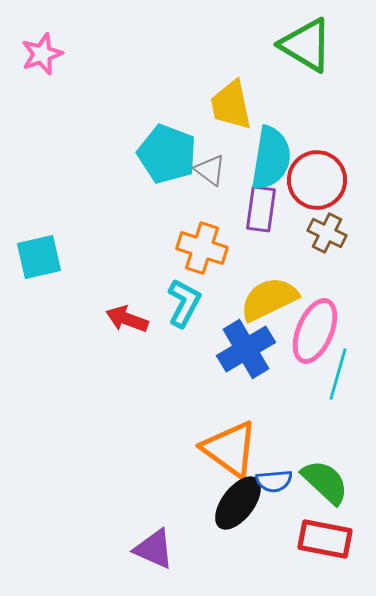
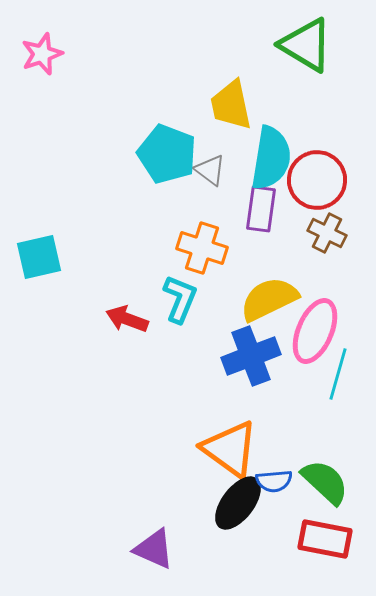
cyan L-shape: moved 4 px left, 4 px up; rotated 6 degrees counterclockwise
blue cross: moved 5 px right, 7 px down; rotated 10 degrees clockwise
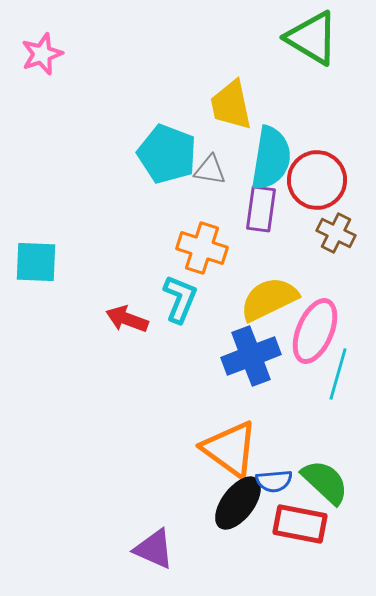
green triangle: moved 6 px right, 7 px up
gray triangle: rotated 28 degrees counterclockwise
brown cross: moved 9 px right
cyan square: moved 3 px left, 5 px down; rotated 15 degrees clockwise
red rectangle: moved 25 px left, 15 px up
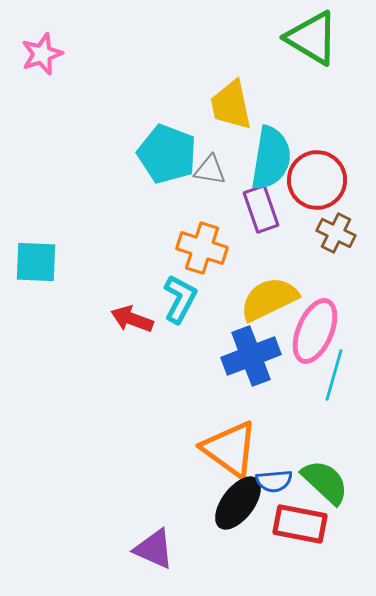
purple rectangle: rotated 27 degrees counterclockwise
cyan L-shape: rotated 6 degrees clockwise
red arrow: moved 5 px right
cyan line: moved 4 px left, 1 px down
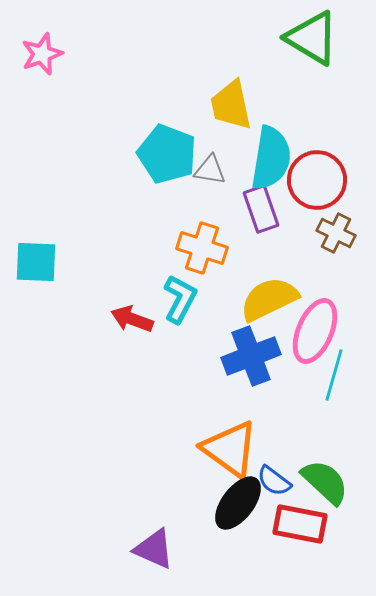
blue semicircle: rotated 42 degrees clockwise
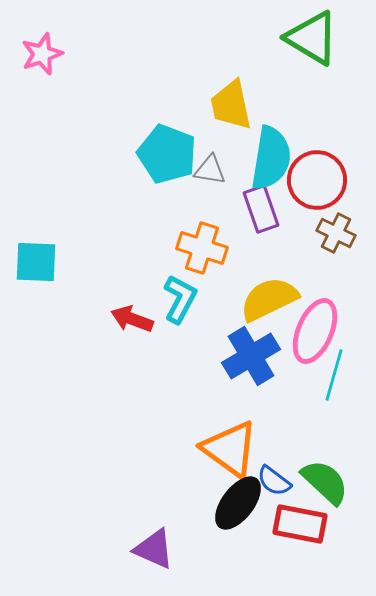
blue cross: rotated 10 degrees counterclockwise
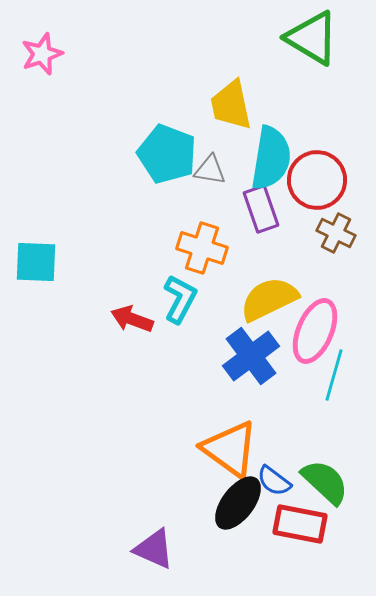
blue cross: rotated 6 degrees counterclockwise
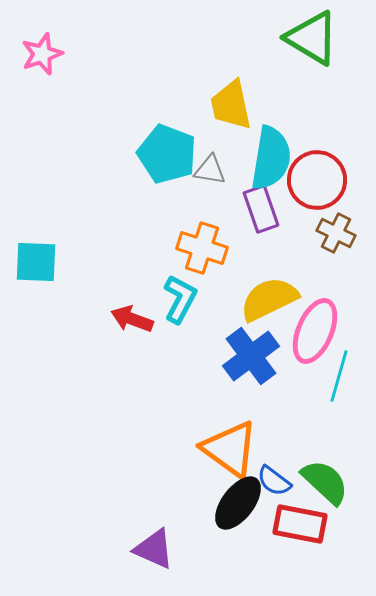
cyan line: moved 5 px right, 1 px down
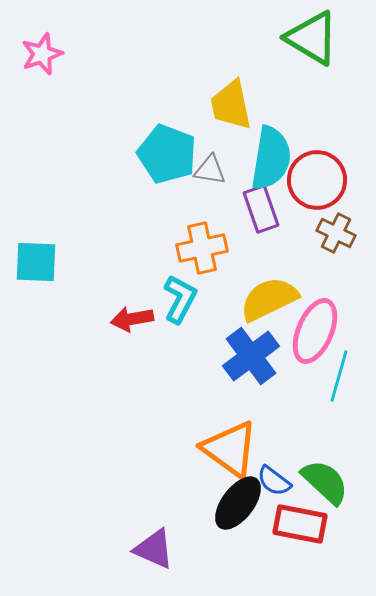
orange cross: rotated 30 degrees counterclockwise
red arrow: rotated 30 degrees counterclockwise
